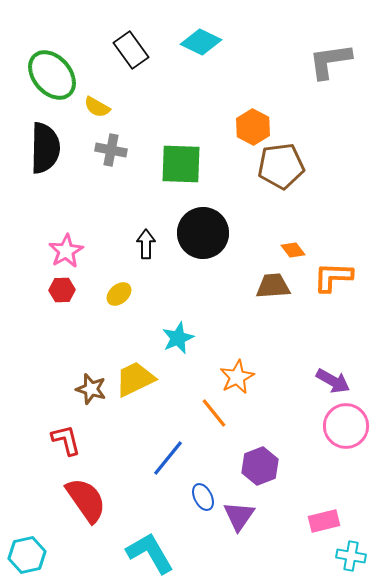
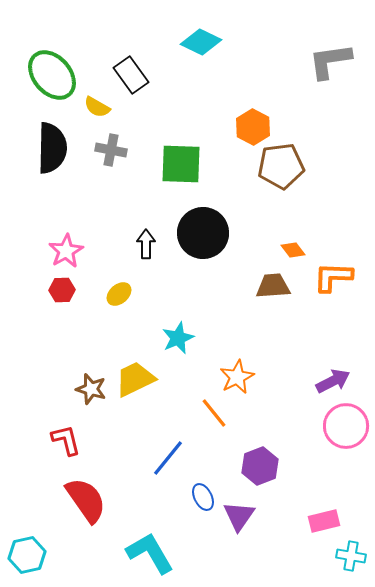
black rectangle: moved 25 px down
black semicircle: moved 7 px right
purple arrow: rotated 56 degrees counterclockwise
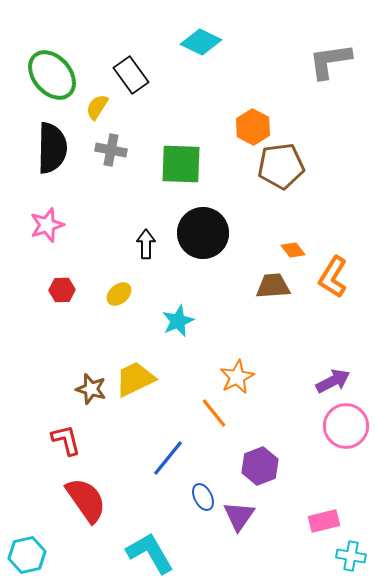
yellow semicircle: rotated 92 degrees clockwise
pink star: moved 19 px left, 26 px up; rotated 12 degrees clockwise
orange L-shape: rotated 60 degrees counterclockwise
cyan star: moved 17 px up
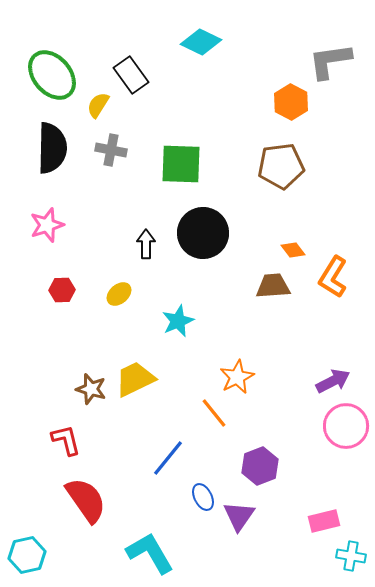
yellow semicircle: moved 1 px right, 2 px up
orange hexagon: moved 38 px right, 25 px up
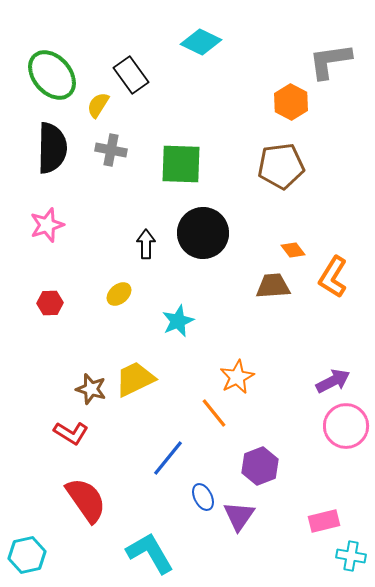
red hexagon: moved 12 px left, 13 px down
red L-shape: moved 5 px right, 7 px up; rotated 136 degrees clockwise
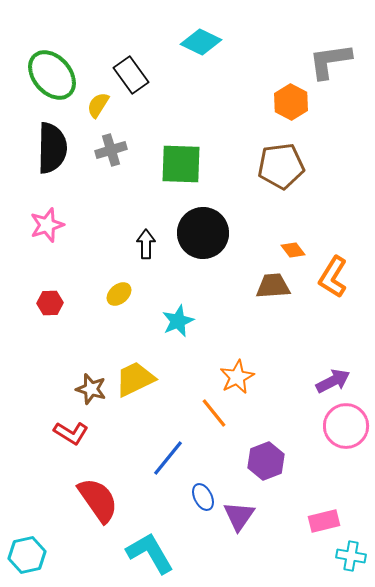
gray cross: rotated 28 degrees counterclockwise
purple hexagon: moved 6 px right, 5 px up
red semicircle: moved 12 px right
